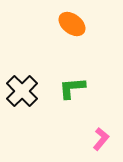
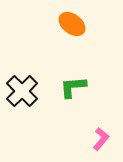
green L-shape: moved 1 px right, 1 px up
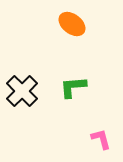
pink L-shape: rotated 55 degrees counterclockwise
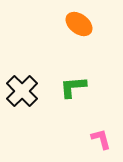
orange ellipse: moved 7 px right
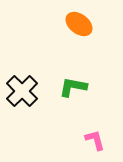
green L-shape: rotated 16 degrees clockwise
pink L-shape: moved 6 px left, 1 px down
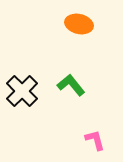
orange ellipse: rotated 24 degrees counterclockwise
green L-shape: moved 2 px left, 2 px up; rotated 40 degrees clockwise
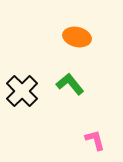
orange ellipse: moved 2 px left, 13 px down
green L-shape: moved 1 px left, 1 px up
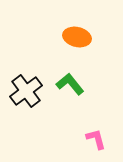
black cross: moved 4 px right; rotated 8 degrees clockwise
pink L-shape: moved 1 px right, 1 px up
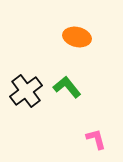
green L-shape: moved 3 px left, 3 px down
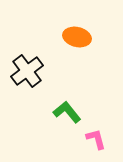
green L-shape: moved 25 px down
black cross: moved 1 px right, 20 px up
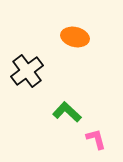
orange ellipse: moved 2 px left
green L-shape: rotated 8 degrees counterclockwise
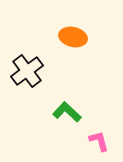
orange ellipse: moved 2 px left
pink L-shape: moved 3 px right, 2 px down
